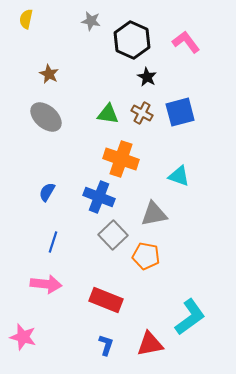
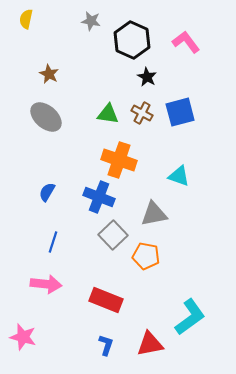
orange cross: moved 2 px left, 1 px down
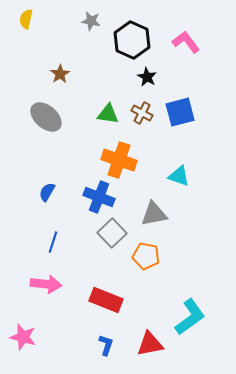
brown star: moved 11 px right; rotated 12 degrees clockwise
gray square: moved 1 px left, 2 px up
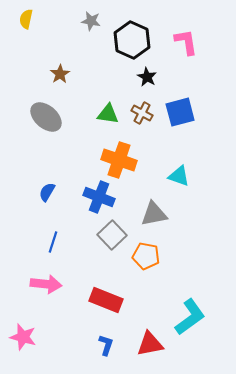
pink L-shape: rotated 28 degrees clockwise
gray square: moved 2 px down
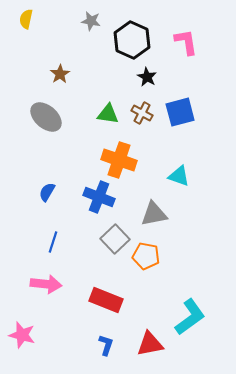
gray square: moved 3 px right, 4 px down
pink star: moved 1 px left, 2 px up
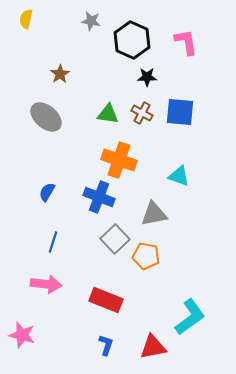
black star: rotated 30 degrees counterclockwise
blue square: rotated 20 degrees clockwise
red triangle: moved 3 px right, 3 px down
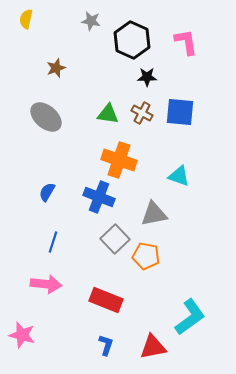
brown star: moved 4 px left, 6 px up; rotated 12 degrees clockwise
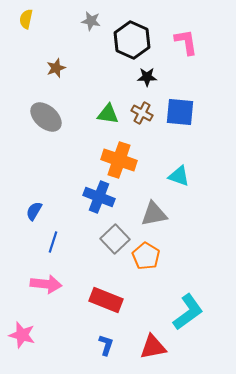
blue semicircle: moved 13 px left, 19 px down
orange pentagon: rotated 20 degrees clockwise
cyan L-shape: moved 2 px left, 5 px up
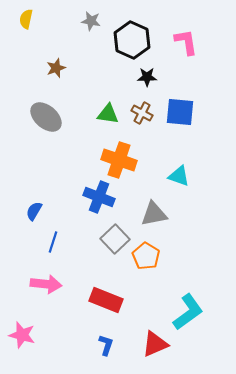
red triangle: moved 2 px right, 3 px up; rotated 12 degrees counterclockwise
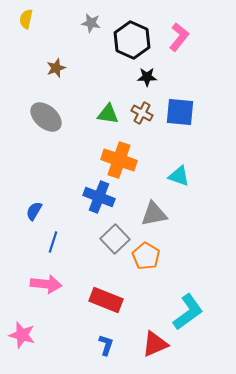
gray star: moved 2 px down
pink L-shape: moved 7 px left, 5 px up; rotated 48 degrees clockwise
